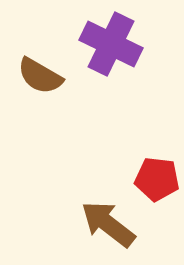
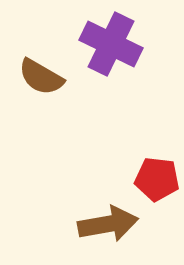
brown semicircle: moved 1 px right, 1 px down
brown arrow: rotated 132 degrees clockwise
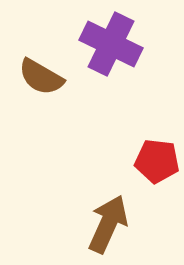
red pentagon: moved 18 px up
brown arrow: rotated 56 degrees counterclockwise
